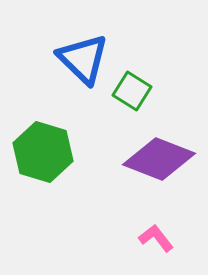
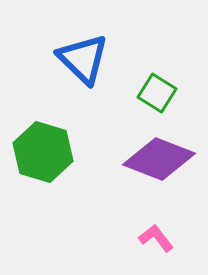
green square: moved 25 px right, 2 px down
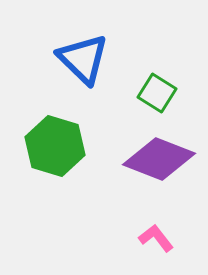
green hexagon: moved 12 px right, 6 px up
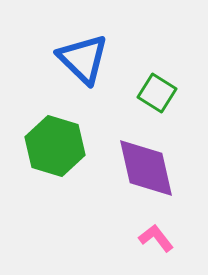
purple diamond: moved 13 px left, 9 px down; rotated 56 degrees clockwise
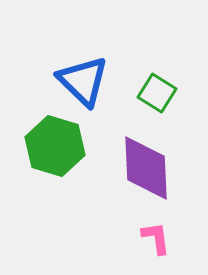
blue triangle: moved 22 px down
purple diamond: rotated 10 degrees clockwise
pink L-shape: rotated 30 degrees clockwise
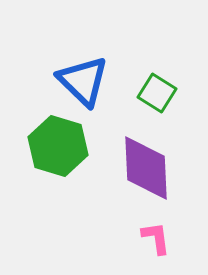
green hexagon: moved 3 px right
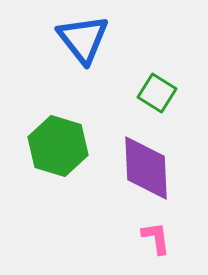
blue triangle: moved 42 px up; rotated 8 degrees clockwise
